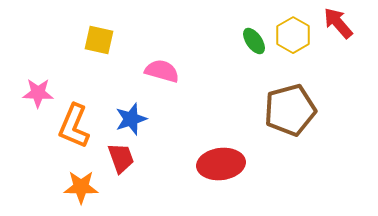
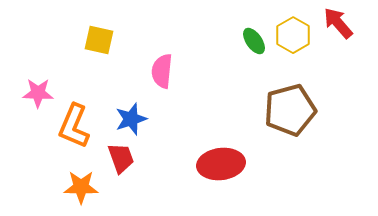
pink semicircle: rotated 100 degrees counterclockwise
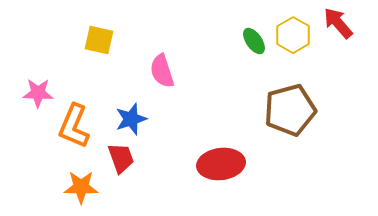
pink semicircle: rotated 24 degrees counterclockwise
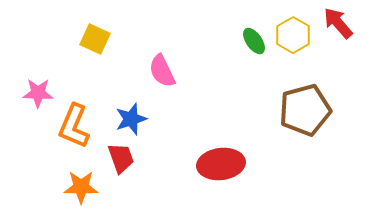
yellow square: moved 4 px left, 1 px up; rotated 12 degrees clockwise
pink semicircle: rotated 8 degrees counterclockwise
brown pentagon: moved 15 px right
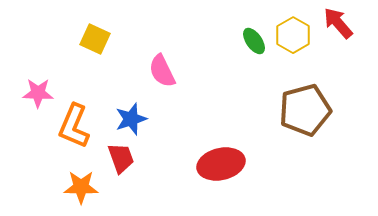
red ellipse: rotated 6 degrees counterclockwise
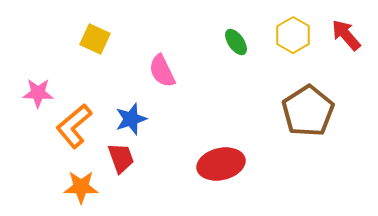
red arrow: moved 8 px right, 12 px down
green ellipse: moved 18 px left, 1 px down
brown pentagon: moved 3 px right, 1 px down; rotated 18 degrees counterclockwise
orange L-shape: rotated 27 degrees clockwise
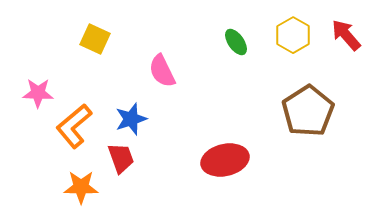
red ellipse: moved 4 px right, 4 px up
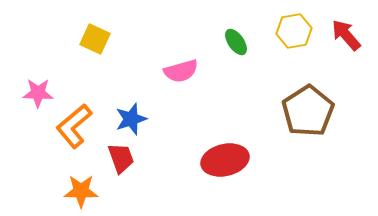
yellow hexagon: moved 1 px right, 4 px up; rotated 20 degrees clockwise
pink semicircle: moved 19 px right; rotated 80 degrees counterclockwise
orange star: moved 4 px down
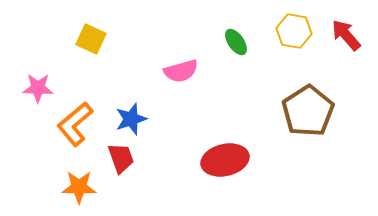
yellow hexagon: rotated 20 degrees clockwise
yellow square: moved 4 px left
pink star: moved 5 px up
orange L-shape: moved 1 px right, 2 px up
orange star: moved 2 px left, 4 px up
